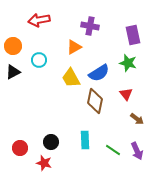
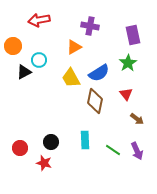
green star: rotated 24 degrees clockwise
black triangle: moved 11 px right
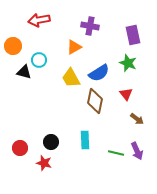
green star: rotated 18 degrees counterclockwise
black triangle: rotated 42 degrees clockwise
green line: moved 3 px right, 3 px down; rotated 21 degrees counterclockwise
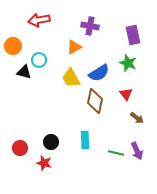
brown arrow: moved 1 px up
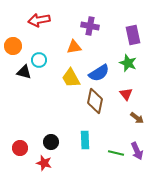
orange triangle: rotated 21 degrees clockwise
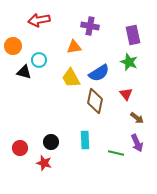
green star: moved 1 px right, 1 px up
purple arrow: moved 8 px up
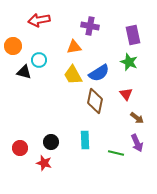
yellow trapezoid: moved 2 px right, 3 px up
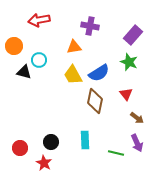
purple rectangle: rotated 54 degrees clockwise
orange circle: moved 1 px right
red star: rotated 14 degrees clockwise
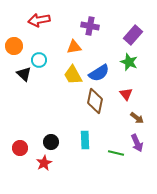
black triangle: moved 2 px down; rotated 28 degrees clockwise
red star: rotated 14 degrees clockwise
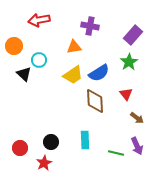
green star: rotated 18 degrees clockwise
yellow trapezoid: rotated 95 degrees counterclockwise
brown diamond: rotated 15 degrees counterclockwise
purple arrow: moved 3 px down
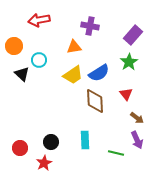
black triangle: moved 2 px left
purple arrow: moved 6 px up
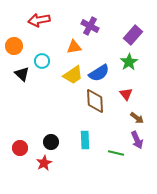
purple cross: rotated 18 degrees clockwise
cyan circle: moved 3 px right, 1 px down
